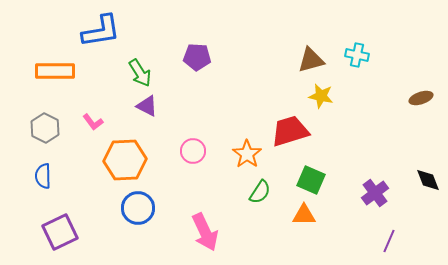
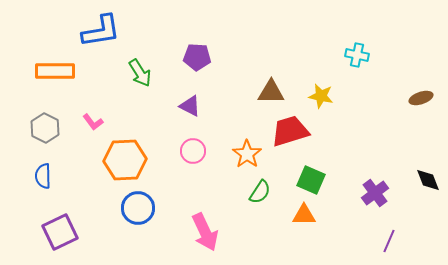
brown triangle: moved 40 px left, 32 px down; rotated 16 degrees clockwise
purple triangle: moved 43 px right
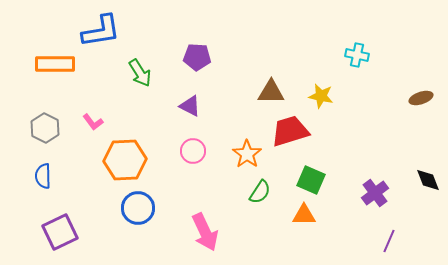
orange rectangle: moved 7 px up
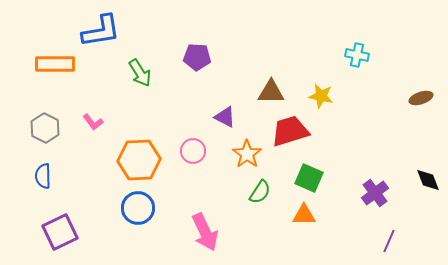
purple triangle: moved 35 px right, 11 px down
orange hexagon: moved 14 px right
green square: moved 2 px left, 2 px up
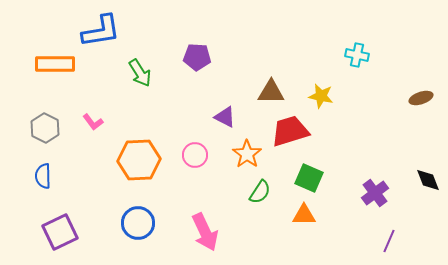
pink circle: moved 2 px right, 4 px down
blue circle: moved 15 px down
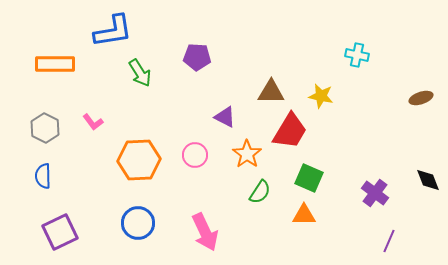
blue L-shape: moved 12 px right
red trapezoid: rotated 138 degrees clockwise
purple cross: rotated 16 degrees counterclockwise
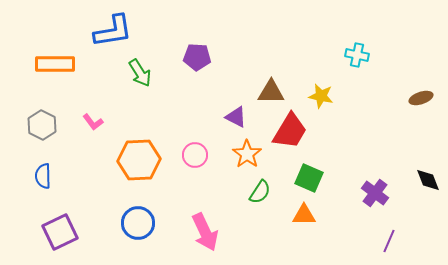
purple triangle: moved 11 px right
gray hexagon: moved 3 px left, 3 px up
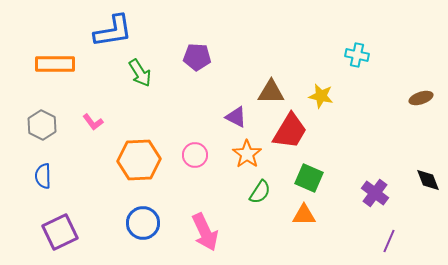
blue circle: moved 5 px right
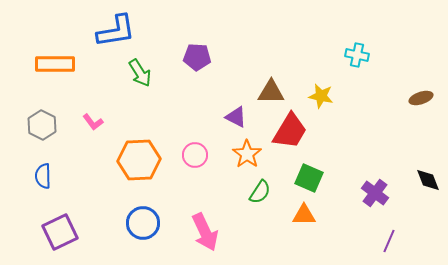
blue L-shape: moved 3 px right
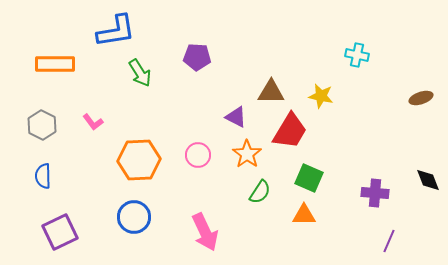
pink circle: moved 3 px right
purple cross: rotated 32 degrees counterclockwise
blue circle: moved 9 px left, 6 px up
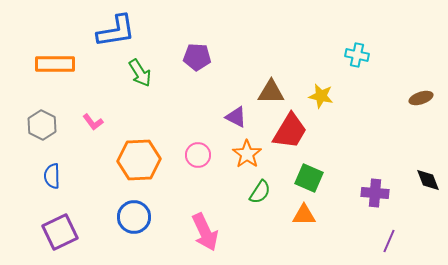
blue semicircle: moved 9 px right
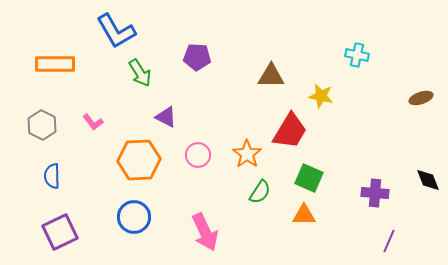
blue L-shape: rotated 69 degrees clockwise
brown triangle: moved 16 px up
purple triangle: moved 70 px left
